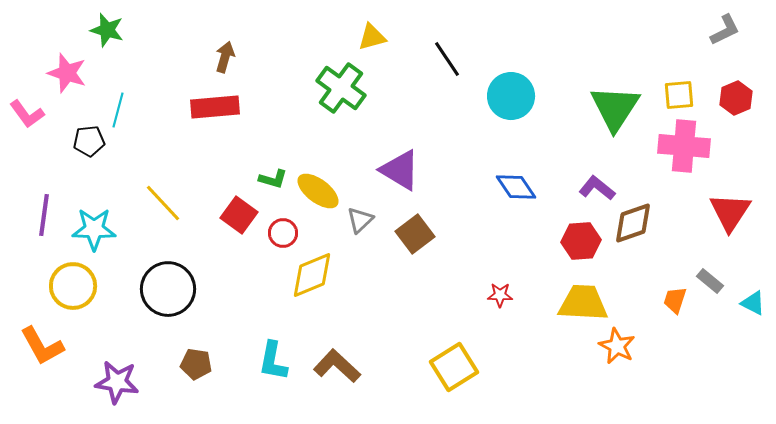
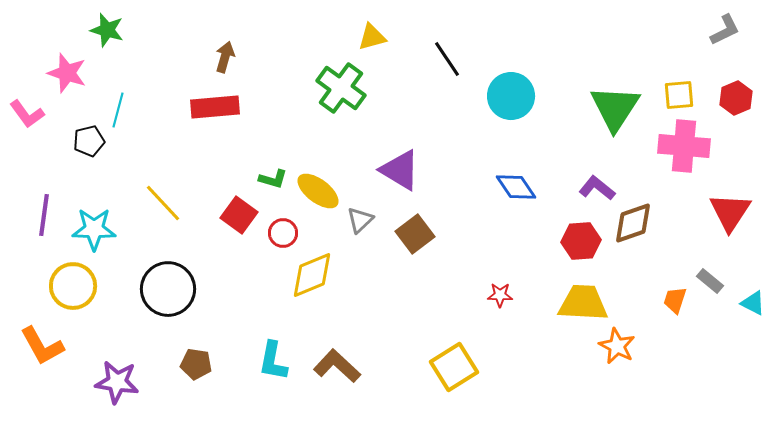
black pentagon at (89, 141): rotated 8 degrees counterclockwise
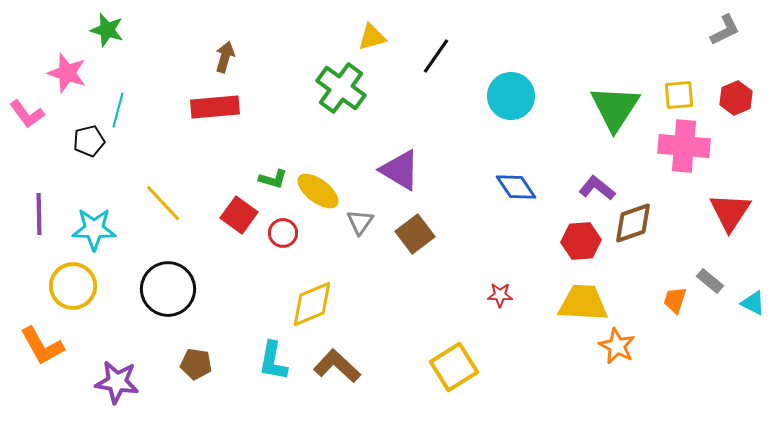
black line at (447, 59): moved 11 px left, 3 px up; rotated 69 degrees clockwise
purple line at (44, 215): moved 5 px left, 1 px up; rotated 9 degrees counterclockwise
gray triangle at (360, 220): moved 2 px down; rotated 12 degrees counterclockwise
yellow diamond at (312, 275): moved 29 px down
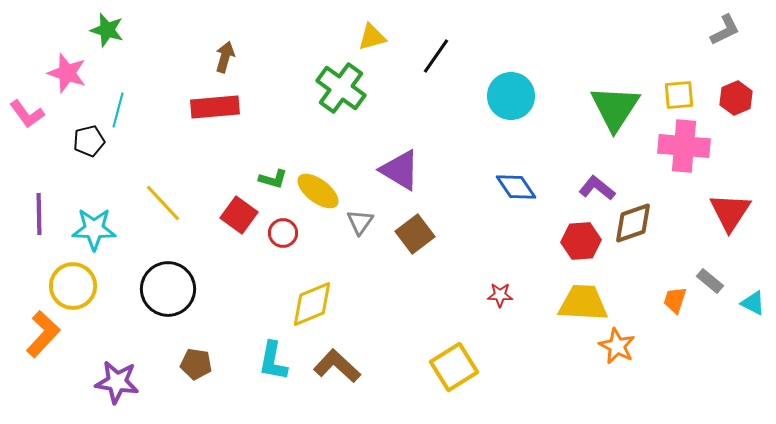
orange L-shape at (42, 346): moved 1 px right, 12 px up; rotated 108 degrees counterclockwise
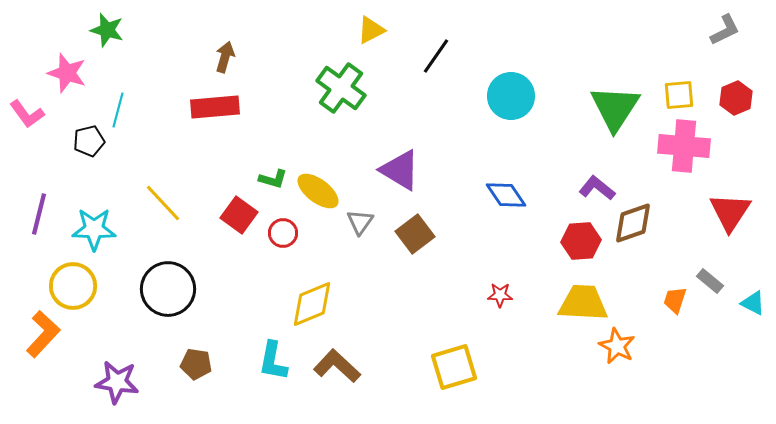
yellow triangle at (372, 37): moved 1 px left, 7 px up; rotated 12 degrees counterclockwise
blue diamond at (516, 187): moved 10 px left, 8 px down
purple line at (39, 214): rotated 15 degrees clockwise
yellow square at (454, 367): rotated 15 degrees clockwise
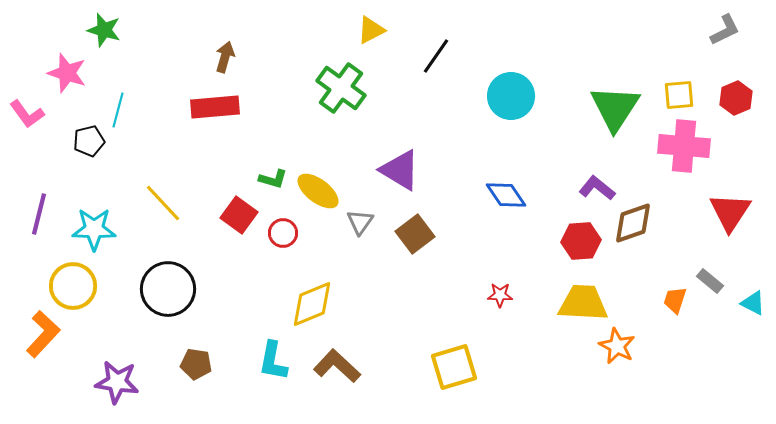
green star at (107, 30): moved 3 px left
